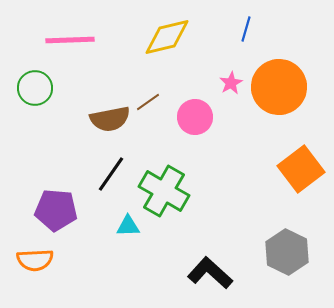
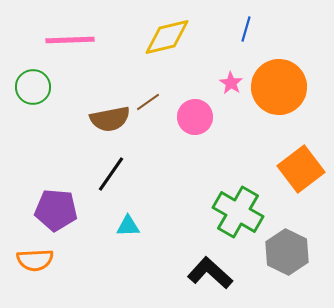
pink star: rotated 10 degrees counterclockwise
green circle: moved 2 px left, 1 px up
green cross: moved 74 px right, 21 px down
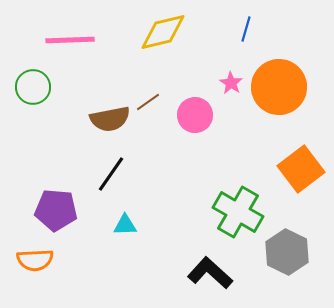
yellow diamond: moved 4 px left, 5 px up
pink circle: moved 2 px up
cyan triangle: moved 3 px left, 1 px up
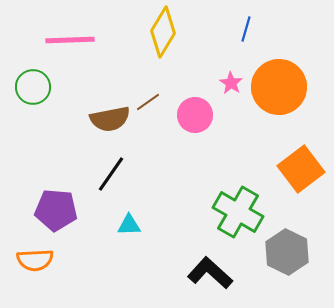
yellow diamond: rotated 45 degrees counterclockwise
cyan triangle: moved 4 px right
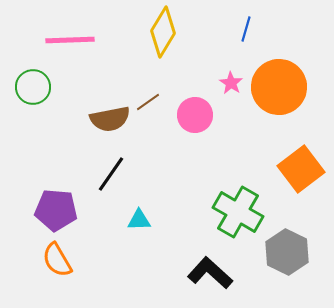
cyan triangle: moved 10 px right, 5 px up
orange semicircle: moved 22 px right; rotated 63 degrees clockwise
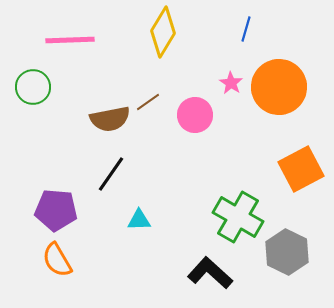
orange square: rotated 9 degrees clockwise
green cross: moved 5 px down
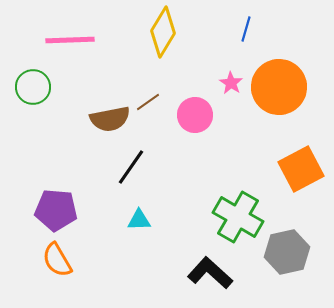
black line: moved 20 px right, 7 px up
gray hexagon: rotated 21 degrees clockwise
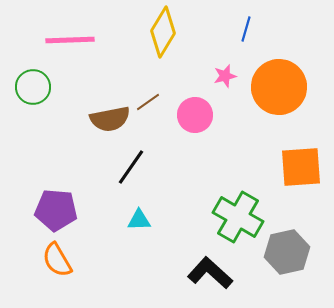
pink star: moved 6 px left, 7 px up; rotated 25 degrees clockwise
orange square: moved 2 px up; rotated 24 degrees clockwise
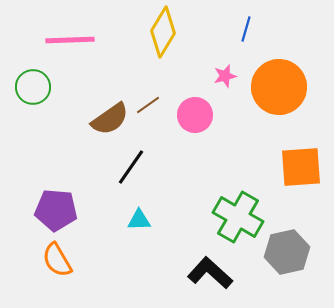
brown line: moved 3 px down
brown semicircle: rotated 24 degrees counterclockwise
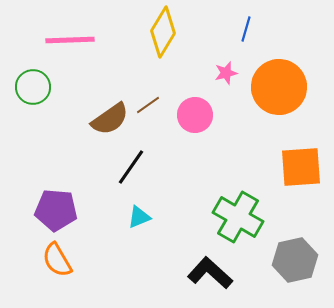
pink star: moved 1 px right, 3 px up
cyan triangle: moved 3 px up; rotated 20 degrees counterclockwise
gray hexagon: moved 8 px right, 8 px down
